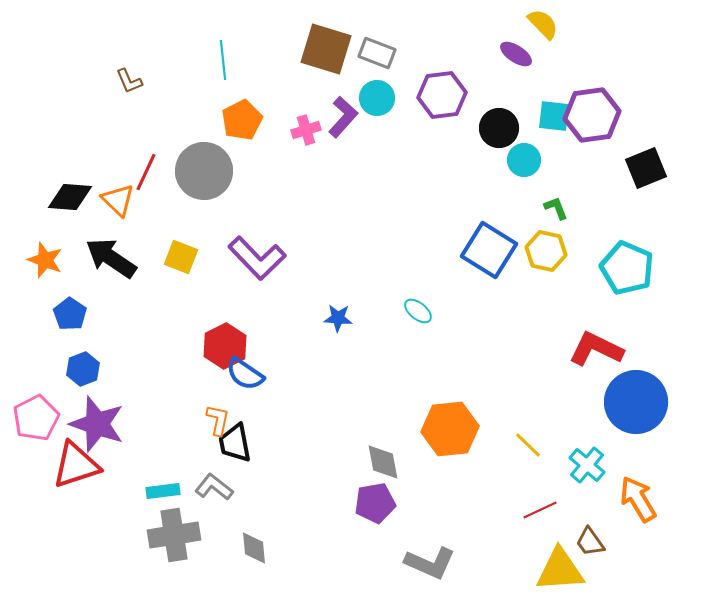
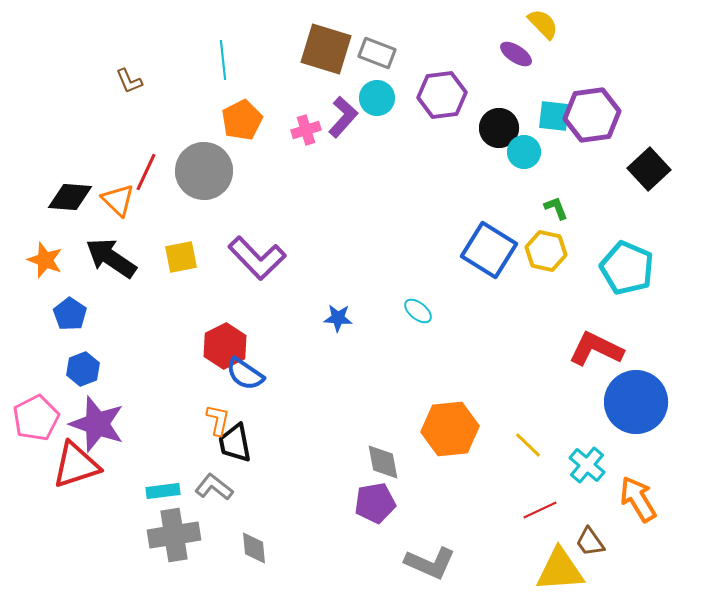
cyan circle at (524, 160): moved 8 px up
black square at (646, 168): moved 3 px right, 1 px down; rotated 21 degrees counterclockwise
yellow square at (181, 257): rotated 32 degrees counterclockwise
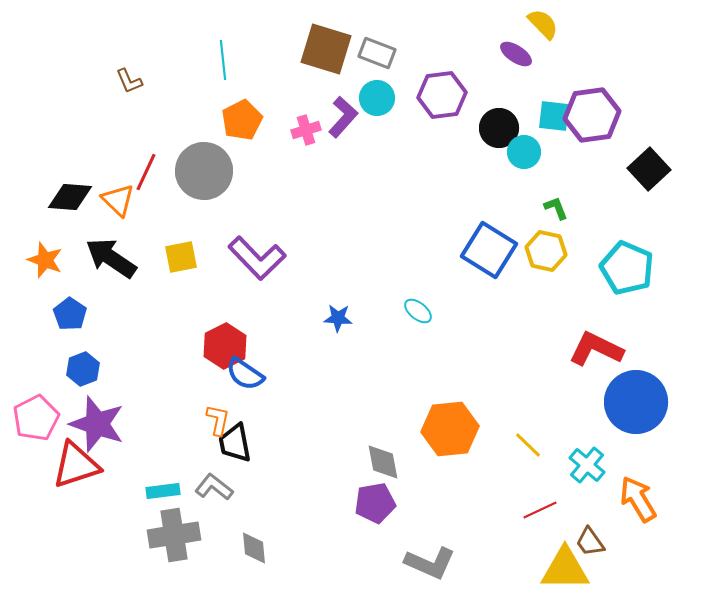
yellow triangle at (560, 570): moved 5 px right, 1 px up; rotated 4 degrees clockwise
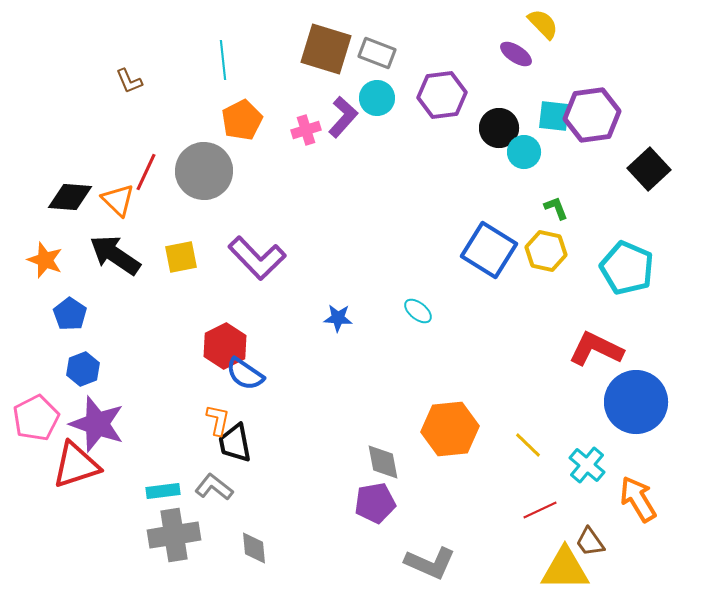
black arrow at (111, 258): moved 4 px right, 3 px up
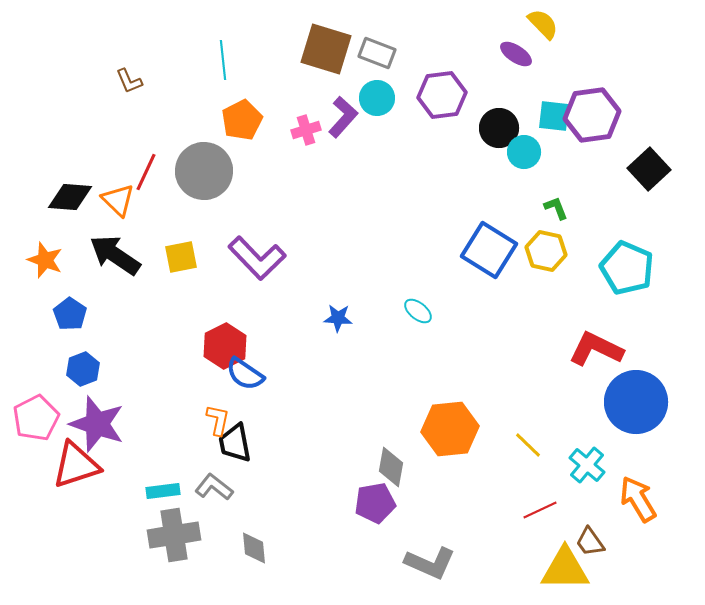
gray diamond at (383, 462): moved 8 px right, 5 px down; rotated 21 degrees clockwise
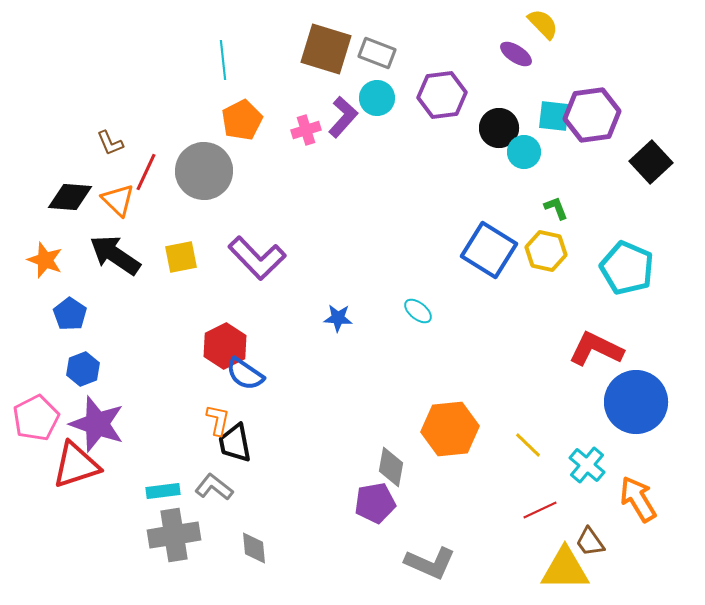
brown L-shape at (129, 81): moved 19 px left, 62 px down
black square at (649, 169): moved 2 px right, 7 px up
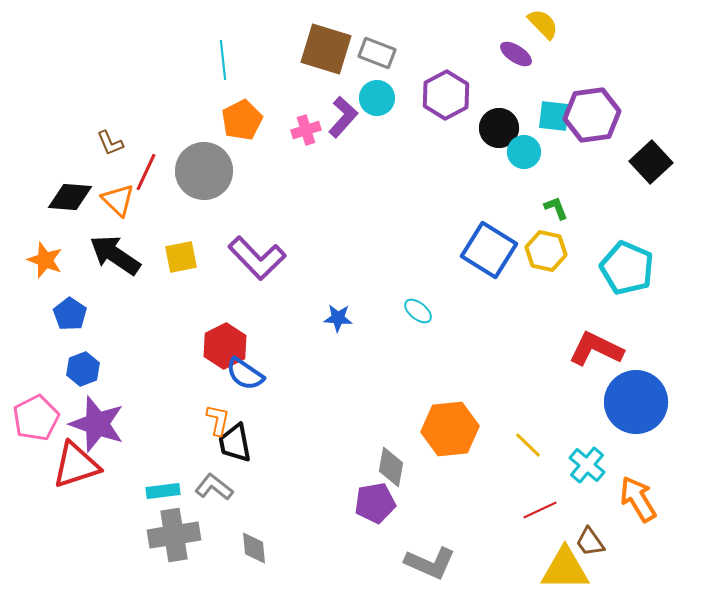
purple hexagon at (442, 95): moved 4 px right; rotated 21 degrees counterclockwise
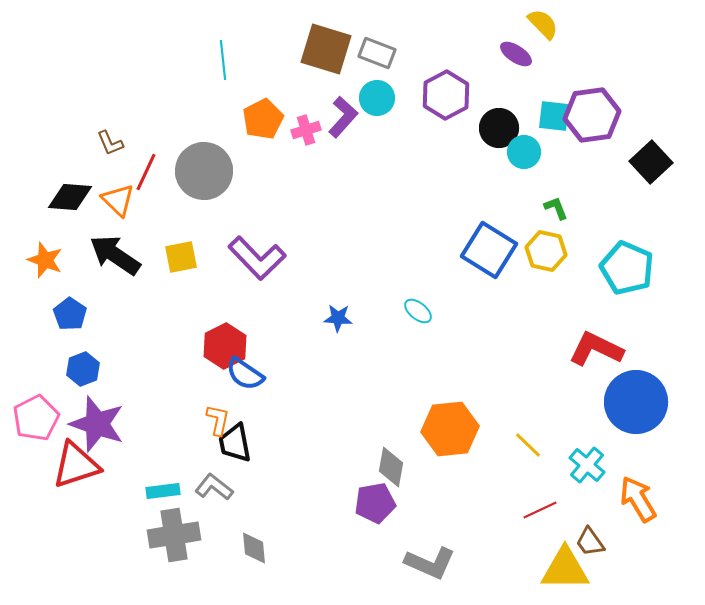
orange pentagon at (242, 120): moved 21 px right, 1 px up
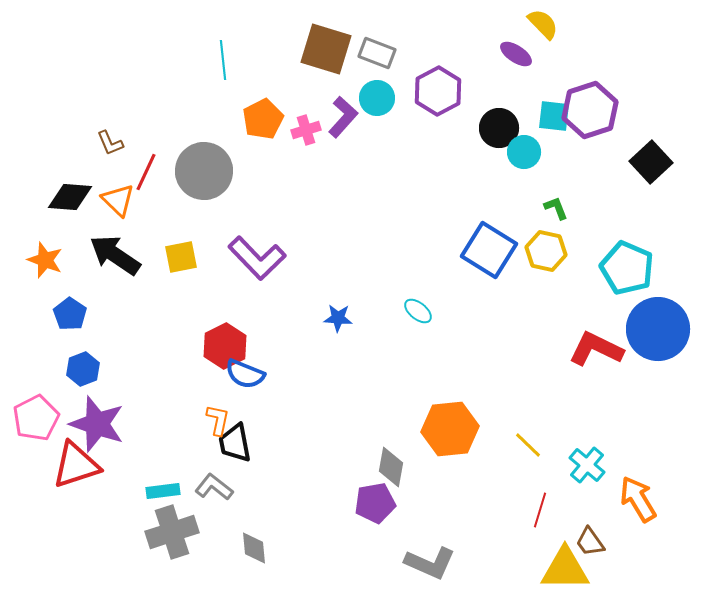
purple hexagon at (446, 95): moved 8 px left, 4 px up
purple hexagon at (592, 115): moved 2 px left, 5 px up; rotated 10 degrees counterclockwise
blue semicircle at (245, 374): rotated 12 degrees counterclockwise
blue circle at (636, 402): moved 22 px right, 73 px up
red line at (540, 510): rotated 48 degrees counterclockwise
gray cross at (174, 535): moved 2 px left, 3 px up; rotated 9 degrees counterclockwise
